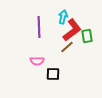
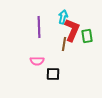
red L-shape: rotated 30 degrees counterclockwise
brown line: moved 3 px left, 3 px up; rotated 40 degrees counterclockwise
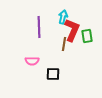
pink semicircle: moved 5 px left
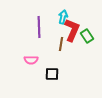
green rectangle: rotated 24 degrees counterclockwise
brown line: moved 3 px left
pink semicircle: moved 1 px left, 1 px up
black square: moved 1 px left
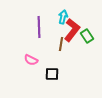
red L-shape: rotated 15 degrees clockwise
pink semicircle: rotated 24 degrees clockwise
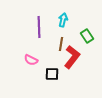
cyan arrow: moved 3 px down
red L-shape: moved 27 px down
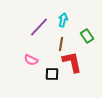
purple line: rotated 45 degrees clockwise
red L-shape: moved 5 px down; rotated 50 degrees counterclockwise
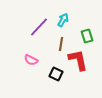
cyan arrow: rotated 16 degrees clockwise
green rectangle: rotated 16 degrees clockwise
red L-shape: moved 6 px right, 2 px up
black square: moved 4 px right; rotated 24 degrees clockwise
